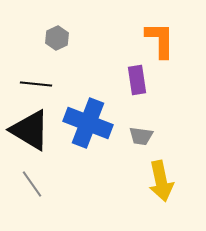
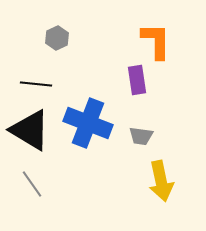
orange L-shape: moved 4 px left, 1 px down
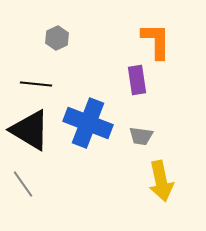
gray line: moved 9 px left
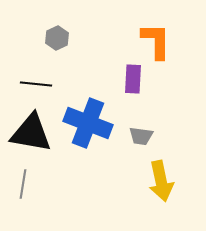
purple rectangle: moved 4 px left, 1 px up; rotated 12 degrees clockwise
black triangle: moved 1 px right, 3 px down; rotated 21 degrees counterclockwise
gray line: rotated 44 degrees clockwise
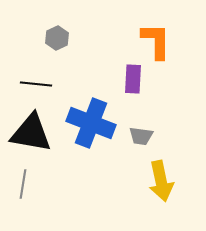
blue cross: moved 3 px right
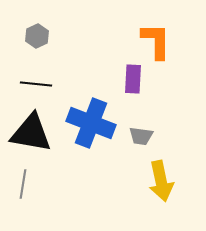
gray hexagon: moved 20 px left, 2 px up
